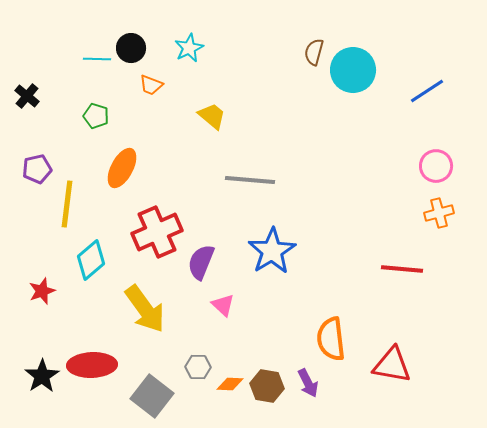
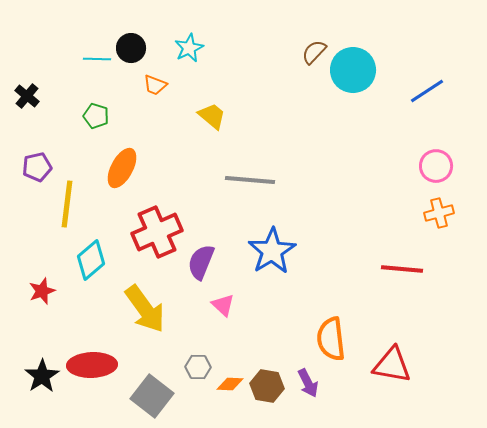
brown semicircle: rotated 28 degrees clockwise
orange trapezoid: moved 4 px right
purple pentagon: moved 2 px up
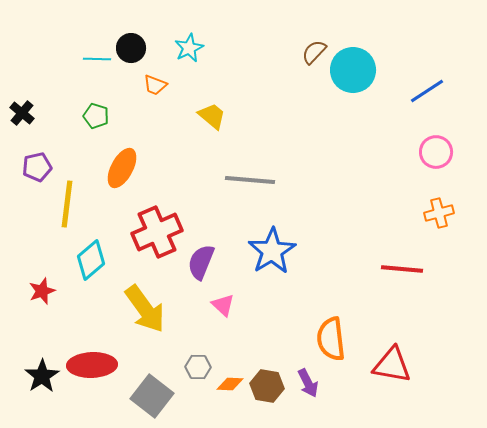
black cross: moved 5 px left, 17 px down
pink circle: moved 14 px up
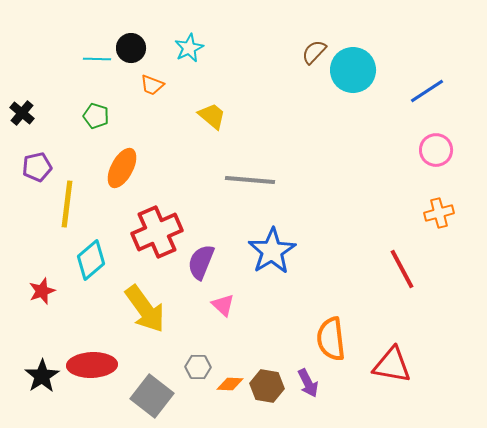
orange trapezoid: moved 3 px left
pink circle: moved 2 px up
red line: rotated 57 degrees clockwise
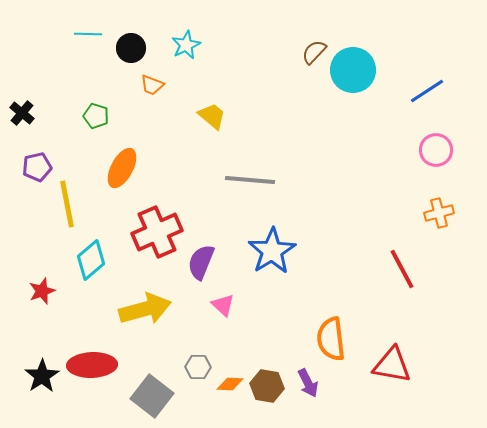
cyan star: moved 3 px left, 3 px up
cyan line: moved 9 px left, 25 px up
yellow line: rotated 18 degrees counterclockwise
yellow arrow: rotated 69 degrees counterclockwise
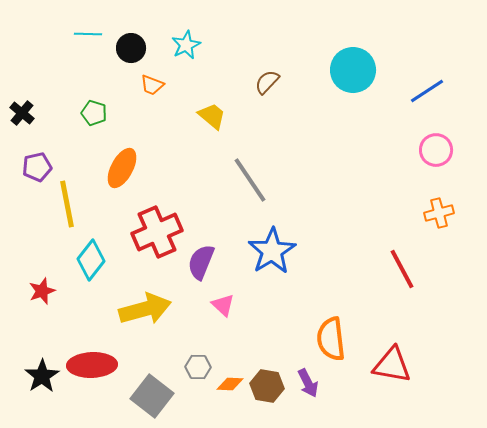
brown semicircle: moved 47 px left, 30 px down
green pentagon: moved 2 px left, 3 px up
gray line: rotated 51 degrees clockwise
cyan diamond: rotated 12 degrees counterclockwise
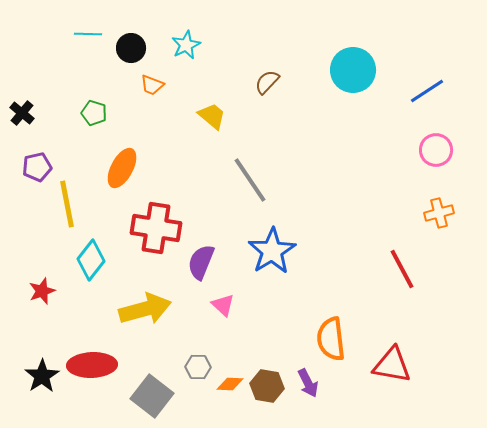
red cross: moved 1 px left, 4 px up; rotated 33 degrees clockwise
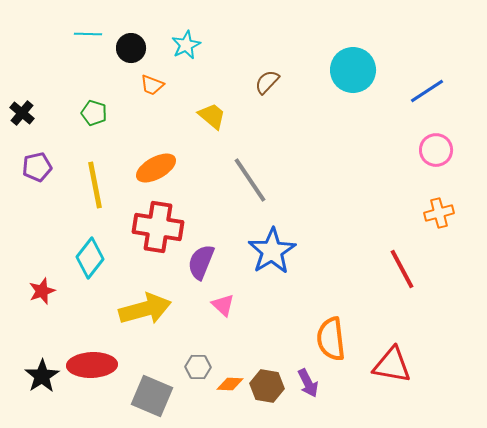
orange ellipse: moved 34 px right; rotated 33 degrees clockwise
yellow line: moved 28 px right, 19 px up
red cross: moved 2 px right, 1 px up
cyan diamond: moved 1 px left, 2 px up
gray square: rotated 15 degrees counterclockwise
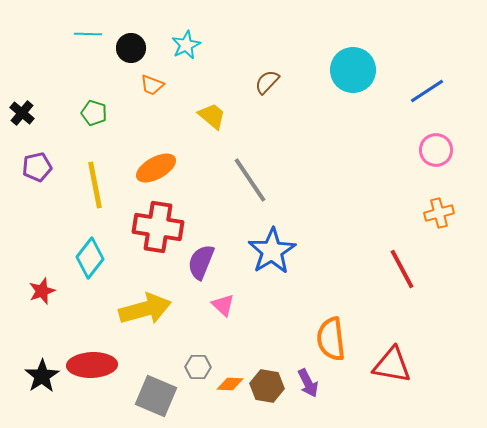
gray square: moved 4 px right
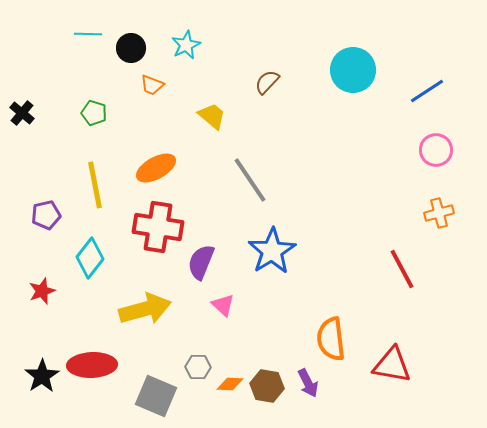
purple pentagon: moved 9 px right, 48 px down
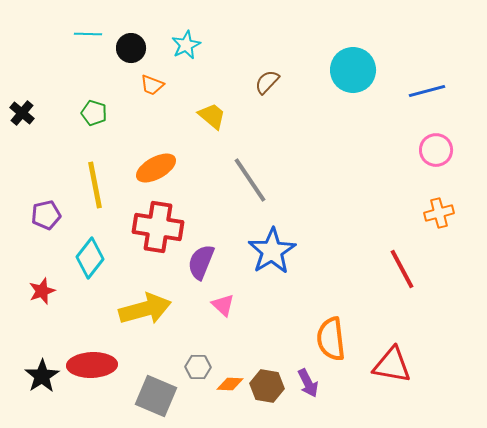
blue line: rotated 18 degrees clockwise
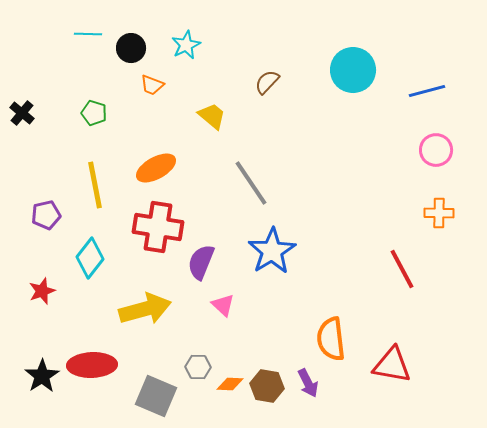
gray line: moved 1 px right, 3 px down
orange cross: rotated 16 degrees clockwise
